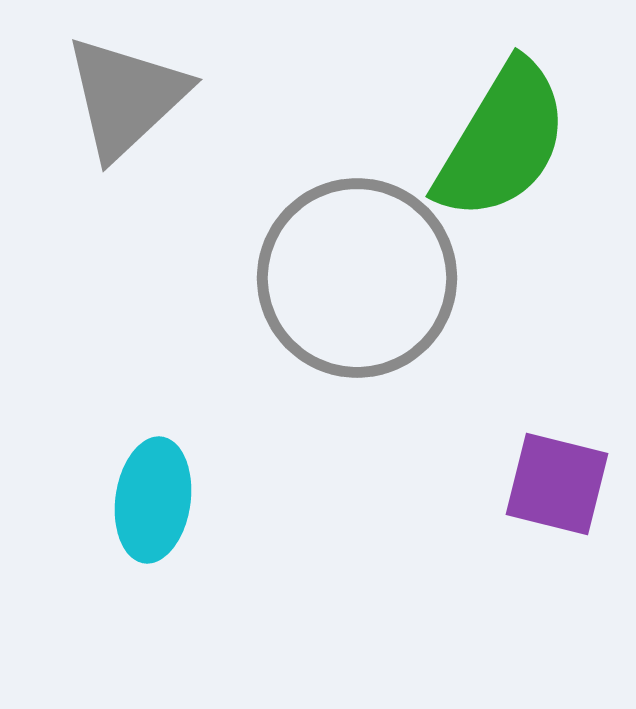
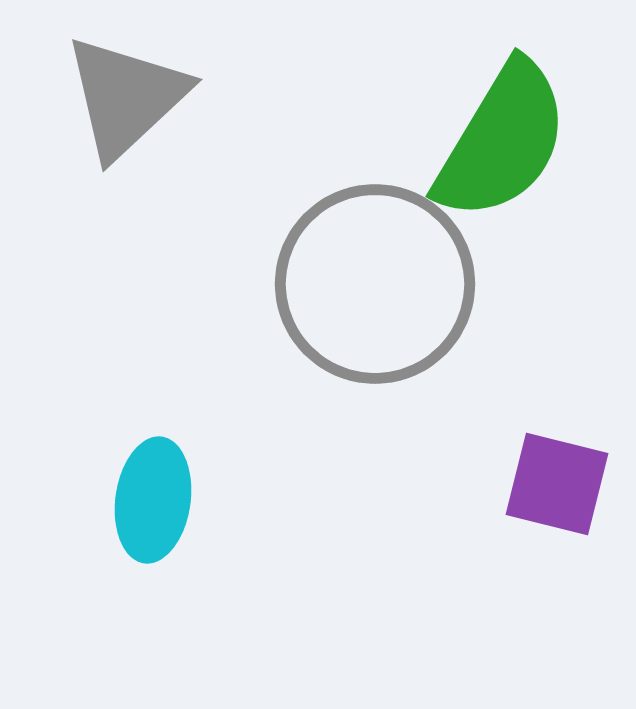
gray circle: moved 18 px right, 6 px down
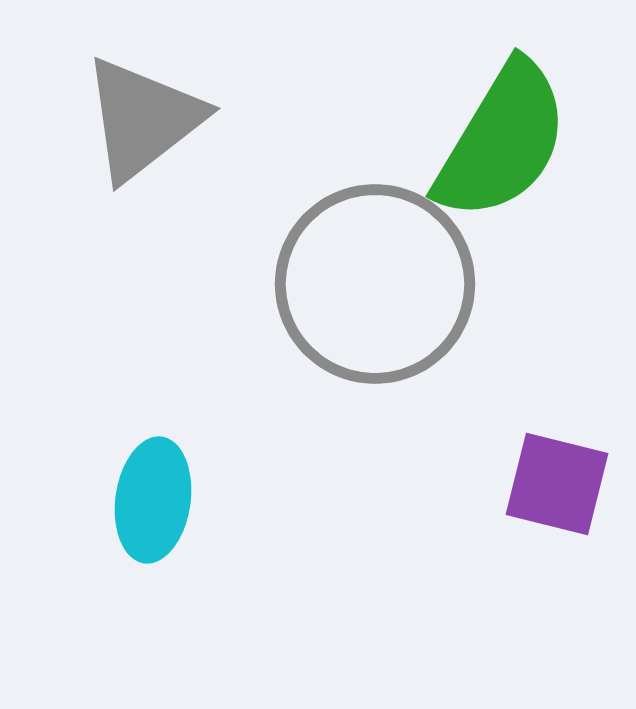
gray triangle: moved 17 px right, 22 px down; rotated 5 degrees clockwise
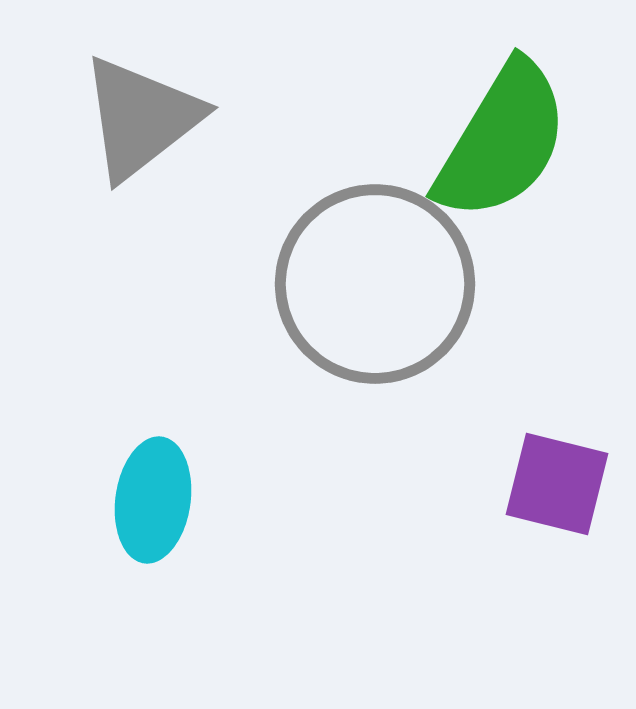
gray triangle: moved 2 px left, 1 px up
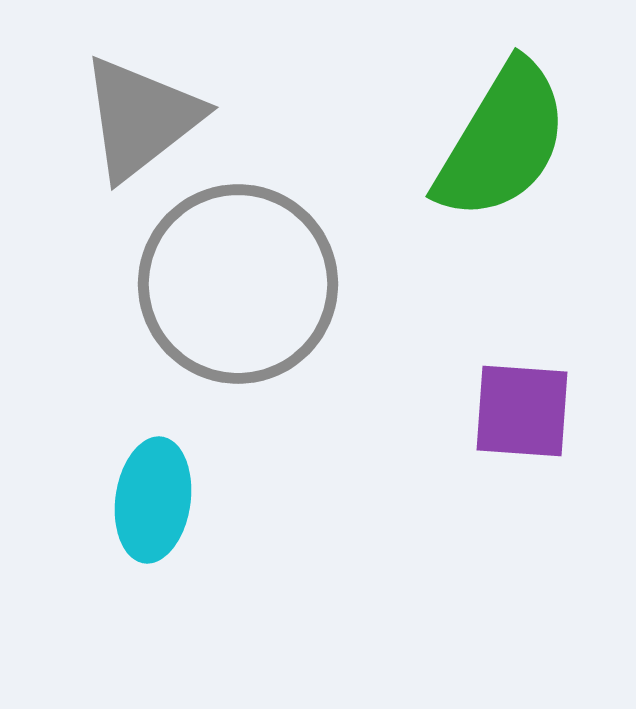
gray circle: moved 137 px left
purple square: moved 35 px left, 73 px up; rotated 10 degrees counterclockwise
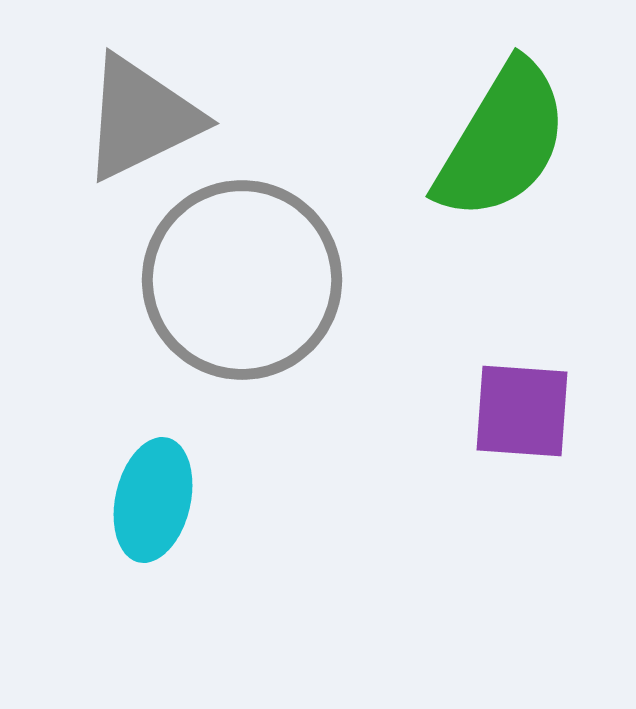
gray triangle: rotated 12 degrees clockwise
gray circle: moved 4 px right, 4 px up
cyan ellipse: rotated 5 degrees clockwise
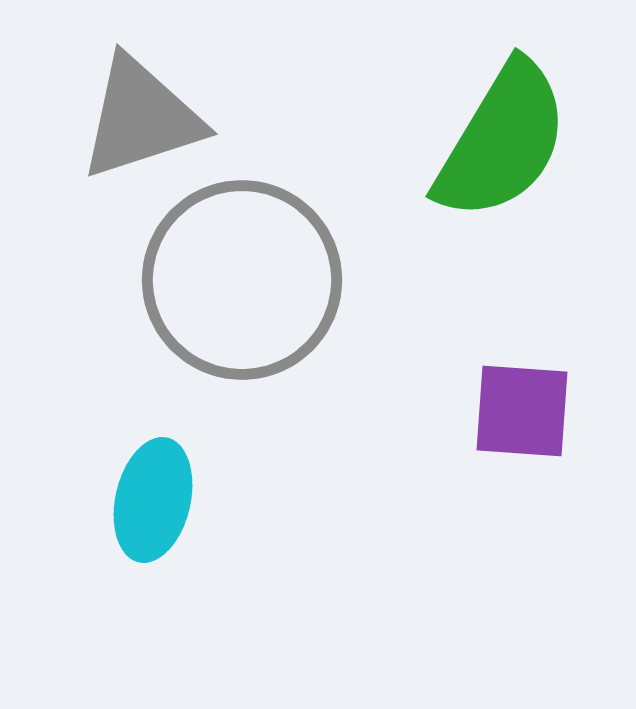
gray triangle: rotated 8 degrees clockwise
